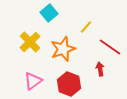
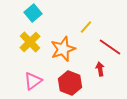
cyan square: moved 16 px left
red hexagon: moved 1 px right, 1 px up
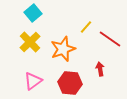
red line: moved 8 px up
red hexagon: rotated 15 degrees counterclockwise
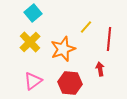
red line: moved 1 px left; rotated 60 degrees clockwise
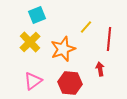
cyan square: moved 4 px right, 2 px down; rotated 18 degrees clockwise
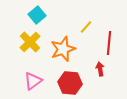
cyan square: rotated 18 degrees counterclockwise
red line: moved 4 px down
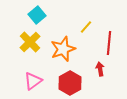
red hexagon: rotated 25 degrees clockwise
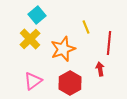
yellow line: rotated 64 degrees counterclockwise
yellow cross: moved 3 px up
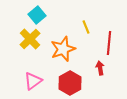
red arrow: moved 1 px up
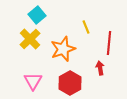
pink triangle: rotated 24 degrees counterclockwise
